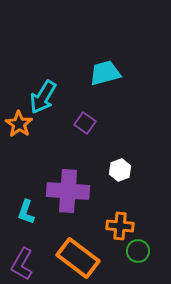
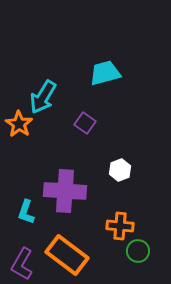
purple cross: moved 3 px left
orange rectangle: moved 11 px left, 3 px up
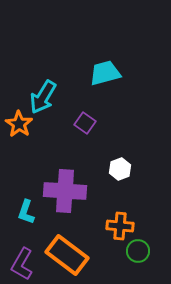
white hexagon: moved 1 px up
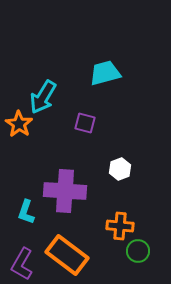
purple square: rotated 20 degrees counterclockwise
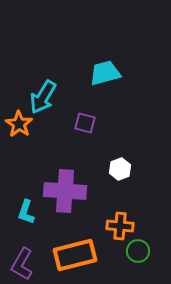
orange rectangle: moved 8 px right; rotated 51 degrees counterclockwise
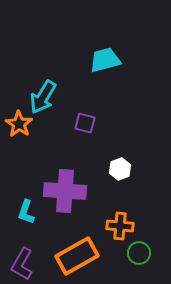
cyan trapezoid: moved 13 px up
green circle: moved 1 px right, 2 px down
orange rectangle: moved 2 px right, 1 px down; rotated 15 degrees counterclockwise
